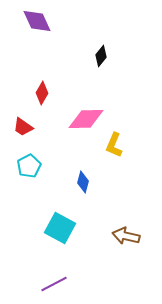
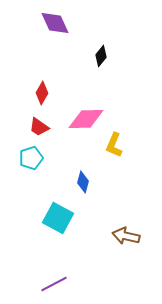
purple diamond: moved 18 px right, 2 px down
red trapezoid: moved 16 px right
cyan pentagon: moved 2 px right, 8 px up; rotated 10 degrees clockwise
cyan square: moved 2 px left, 10 px up
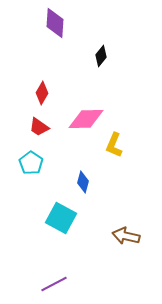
purple diamond: rotated 28 degrees clockwise
cyan pentagon: moved 5 px down; rotated 20 degrees counterclockwise
cyan square: moved 3 px right
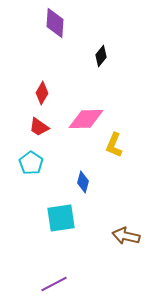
cyan square: rotated 36 degrees counterclockwise
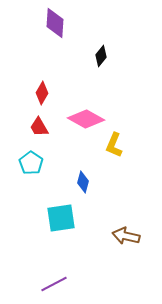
pink diamond: rotated 30 degrees clockwise
red trapezoid: rotated 25 degrees clockwise
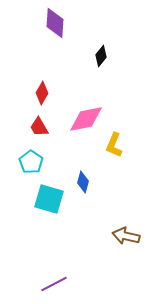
pink diamond: rotated 39 degrees counterclockwise
cyan pentagon: moved 1 px up
cyan square: moved 12 px left, 19 px up; rotated 24 degrees clockwise
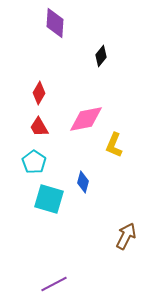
red diamond: moved 3 px left
cyan pentagon: moved 3 px right
brown arrow: rotated 104 degrees clockwise
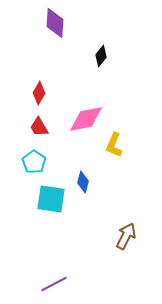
cyan square: moved 2 px right; rotated 8 degrees counterclockwise
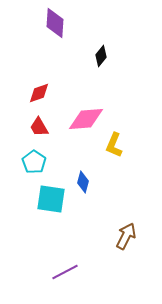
red diamond: rotated 40 degrees clockwise
pink diamond: rotated 6 degrees clockwise
purple line: moved 11 px right, 12 px up
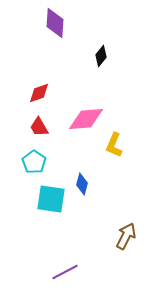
blue diamond: moved 1 px left, 2 px down
